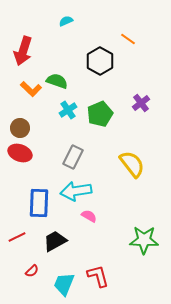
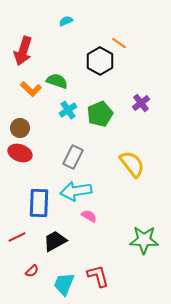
orange line: moved 9 px left, 4 px down
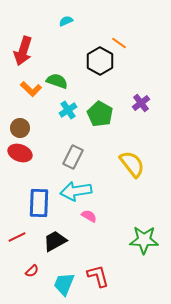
green pentagon: rotated 20 degrees counterclockwise
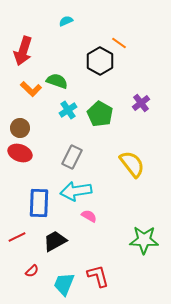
gray rectangle: moved 1 px left
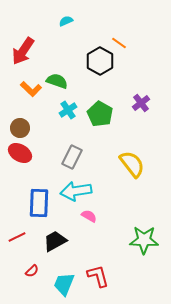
red arrow: rotated 16 degrees clockwise
red ellipse: rotated 10 degrees clockwise
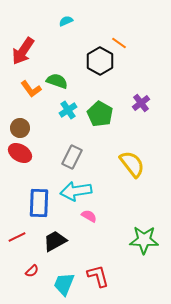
orange L-shape: rotated 10 degrees clockwise
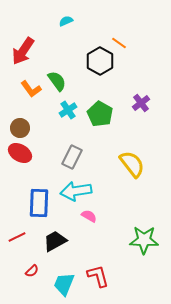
green semicircle: rotated 35 degrees clockwise
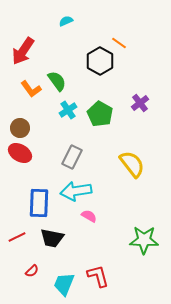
purple cross: moved 1 px left
black trapezoid: moved 3 px left, 3 px up; rotated 140 degrees counterclockwise
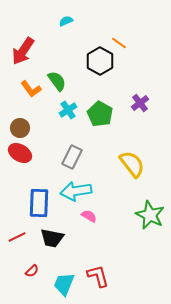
green star: moved 6 px right, 25 px up; rotated 24 degrees clockwise
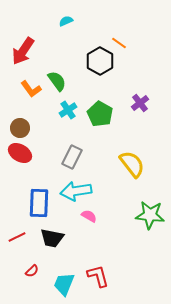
green star: rotated 20 degrees counterclockwise
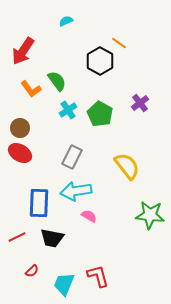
yellow semicircle: moved 5 px left, 2 px down
